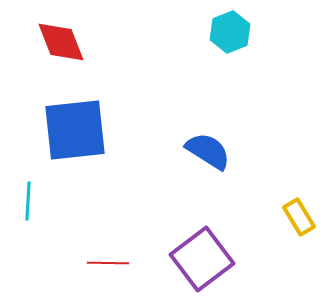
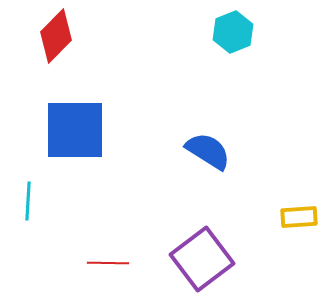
cyan hexagon: moved 3 px right
red diamond: moved 5 px left, 6 px up; rotated 66 degrees clockwise
blue square: rotated 6 degrees clockwise
yellow rectangle: rotated 63 degrees counterclockwise
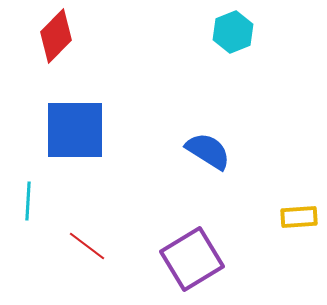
purple square: moved 10 px left; rotated 6 degrees clockwise
red line: moved 21 px left, 17 px up; rotated 36 degrees clockwise
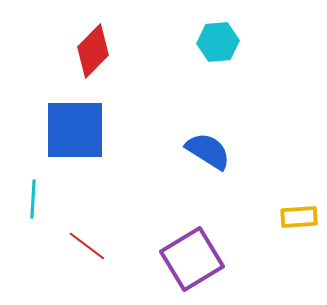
cyan hexagon: moved 15 px left, 10 px down; rotated 18 degrees clockwise
red diamond: moved 37 px right, 15 px down
cyan line: moved 5 px right, 2 px up
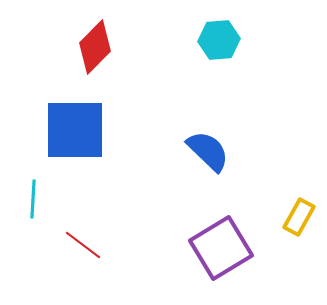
cyan hexagon: moved 1 px right, 2 px up
red diamond: moved 2 px right, 4 px up
blue semicircle: rotated 12 degrees clockwise
yellow rectangle: rotated 57 degrees counterclockwise
red line: moved 4 px left, 1 px up
purple square: moved 29 px right, 11 px up
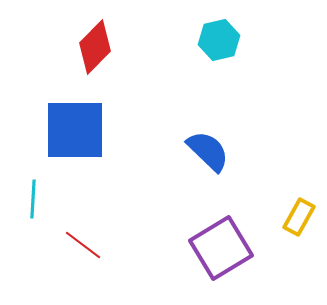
cyan hexagon: rotated 9 degrees counterclockwise
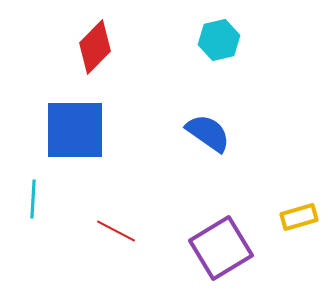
blue semicircle: moved 18 px up; rotated 9 degrees counterclockwise
yellow rectangle: rotated 45 degrees clockwise
red line: moved 33 px right, 14 px up; rotated 9 degrees counterclockwise
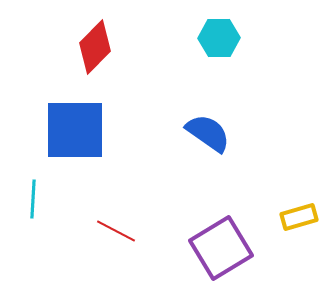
cyan hexagon: moved 2 px up; rotated 12 degrees clockwise
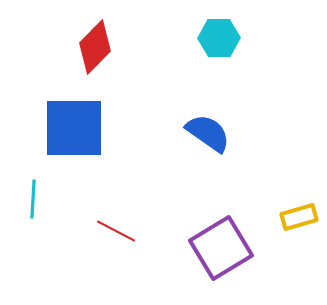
blue square: moved 1 px left, 2 px up
